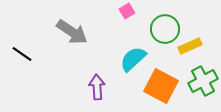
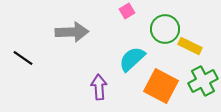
gray arrow: rotated 36 degrees counterclockwise
yellow rectangle: rotated 50 degrees clockwise
black line: moved 1 px right, 4 px down
cyan semicircle: moved 1 px left
purple arrow: moved 2 px right
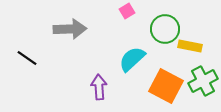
gray arrow: moved 2 px left, 3 px up
yellow rectangle: rotated 15 degrees counterclockwise
black line: moved 4 px right
orange square: moved 5 px right
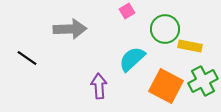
purple arrow: moved 1 px up
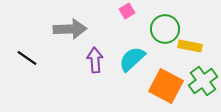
green cross: rotated 8 degrees counterclockwise
purple arrow: moved 4 px left, 26 px up
